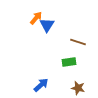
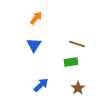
blue triangle: moved 13 px left, 20 px down
brown line: moved 1 px left, 2 px down
green rectangle: moved 2 px right
brown star: rotated 24 degrees clockwise
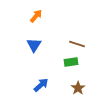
orange arrow: moved 2 px up
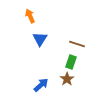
orange arrow: moved 6 px left; rotated 64 degrees counterclockwise
blue triangle: moved 6 px right, 6 px up
green rectangle: rotated 64 degrees counterclockwise
brown star: moved 11 px left, 9 px up
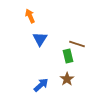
green rectangle: moved 3 px left, 6 px up; rotated 32 degrees counterclockwise
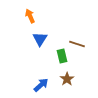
green rectangle: moved 6 px left
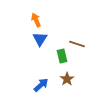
orange arrow: moved 6 px right, 4 px down
